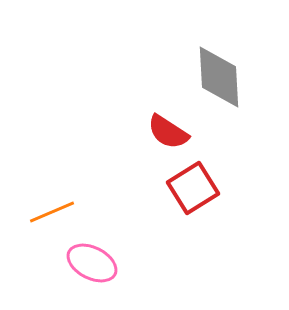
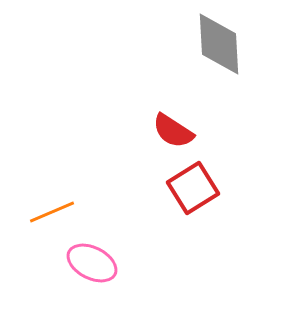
gray diamond: moved 33 px up
red semicircle: moved 5 px right, 1 px up
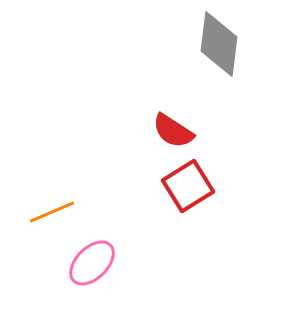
gray diamond: rotated 10 degrees clockwise
red square: moved 5 px left, 2 px up
pink ellipse: rotated 72 degrees counterclockwise
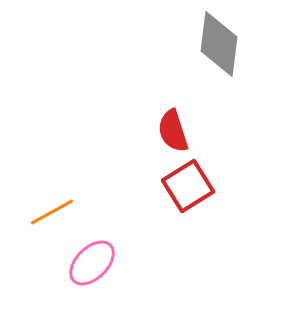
red semicircle: rotated 39 degrees clockwise
orange line: rotated 6 degrees counterclockwise
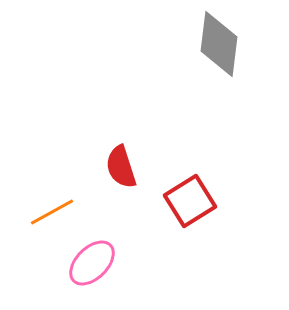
red semicircle: moved 52 px left, 36 px down
red square: moved 2 px right, 15 px down
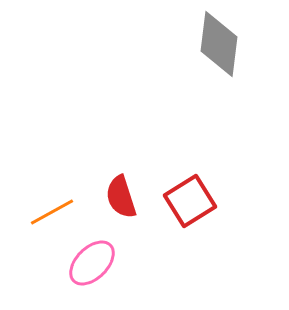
red semicircle: moved 30 px down
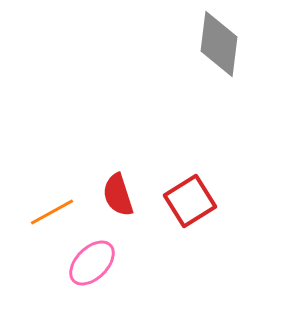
red semicircle: moved 3 px left, 2 px up
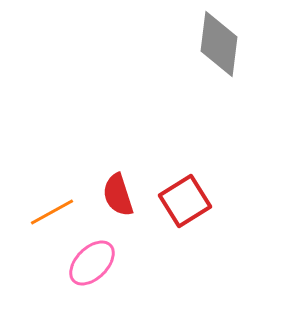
red square: moved 5 px left
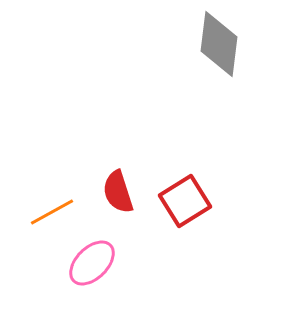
red semicircle: moved 3 px up
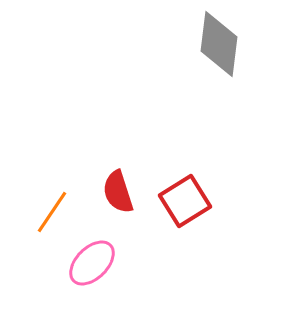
orange line: rotated 27 degrees counterclockwise
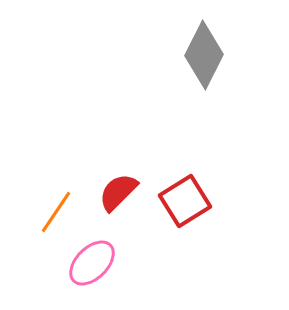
gray diamond: moved 15 px left, 11 px down; rotated 20 degrees clockwise
red semicircle: rotated 63 degrees clockwise
orange line: moved 4 px right
